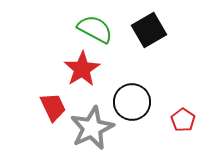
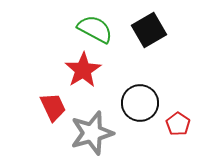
red star: moved 1 px right, 1 px down
black circle: moved 8 px right, 1 px down
red pentagon: moved 5 px left, 4 px down
gray star: moved 5 px down; rotated 9 degrees clockwise
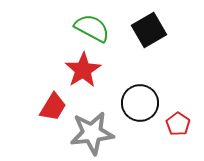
green semicircle: moved 3 px left, 1 px up
red trapezoid: rotated 56 degrees clockwise
gray star: rotated 9 degrees clockwise
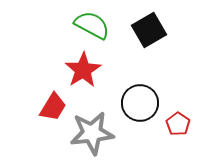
green semicircle: moved 3 px up
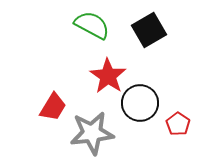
red star: moved 25 px right, 6 px down; rotated 6 degrees counterclockwise
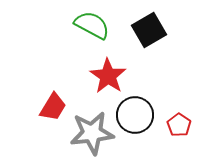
black circle: moved 5 px left, 12 px down
red pentagon: moved 1 px right, 1 px down
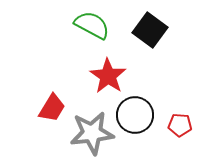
black square: moved 1 px right; rotated 24 degrees counterclockwise
red trapezoid: moved 1 px left, 1 px down
red pentagon: moved 1 px right; rotated 30 degrees counterclockwise
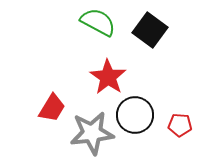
green semicircle: moved 6 px right, 3 px up
red star: moved 1 px down
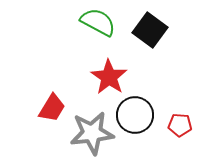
red star: moved 1 px right
